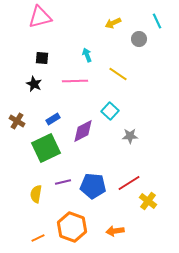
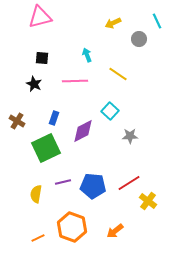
blue rectangle: moved 1 px right, 1 px up; rotated 40 degrees counterclockwise
orange arrow: rotated 30 degrees counterclockwise
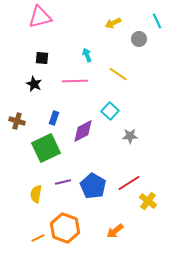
brown cross: rotated 14 degrees counterclockwise
blue pentagon: rotated 25 degrees clockwise
orange hexagon: moved 7 px left, 1 px down
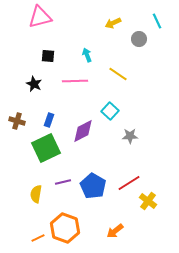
black square: moved 6 px right, 2 px up
blue rectangle: moved 5 px left, 2 px down
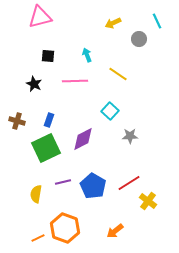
purple diamond: moved 8 px down
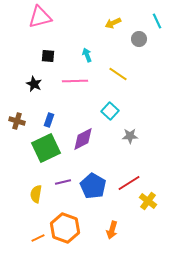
orange arrow: moved 3 px left, 1 px up; rotated 36 degrees counterclockwise
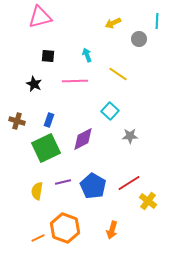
cyan line: rotated 28 degrees clockwise
yellow semicircle: moved 1 px right, 3 px up
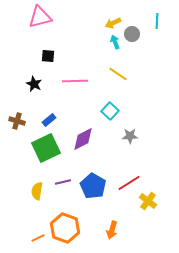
gray circle: moved 7 px left, 5 px up
cyan arrow: moved 28 px right, 13 px up
blue rectangle: rotated 32 degrees clockwise
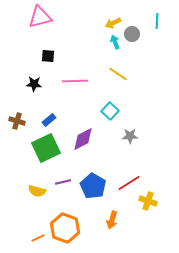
black star: rotated 21 degrees counterclockwise
yellow semicircle: rotated 84 degrees counterclockwise
yellow cross: rotated 18 degrees counterclockwise
orange arrow: moved 10 px up
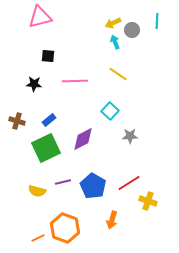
gray circle: moved 4 px up
